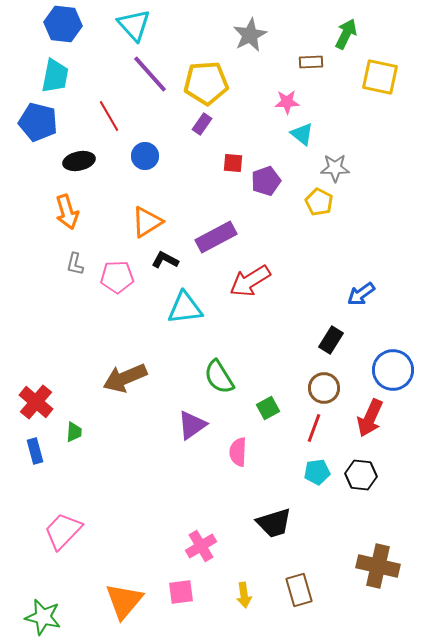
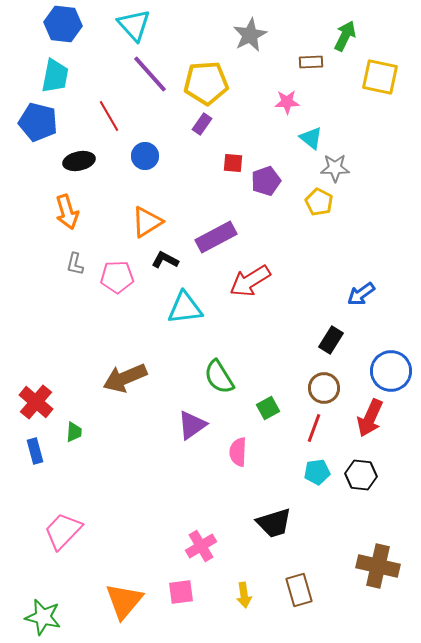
green arrow at (346, 34): moved 1 px left, 2 px down
cyan triangle at (302, 134): moved 9 px right, 4 px down
blue circle at (393, 370): moved 2 px left, 1 px down
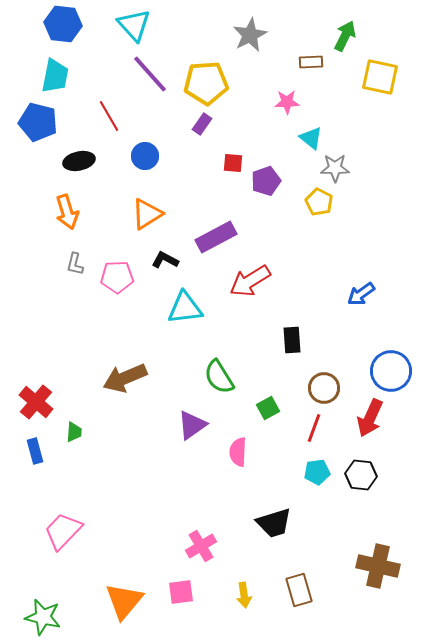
orange triangle at (147, 222): moved 8 px up
black rectangle at (331, 340): moved 39 px left; rotated 36 degrees counterclockwise
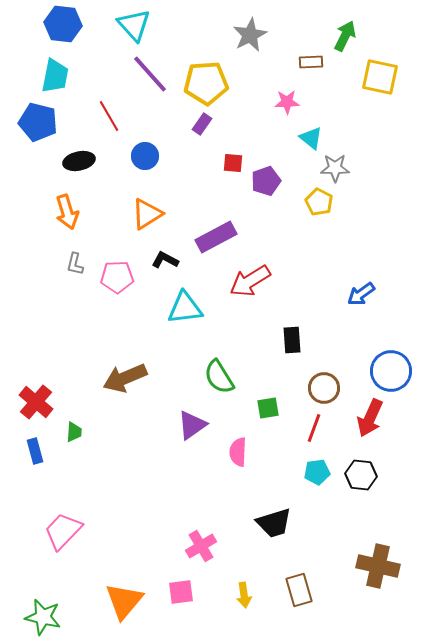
green square at (268, 408): rotated 20 degrees clockwise
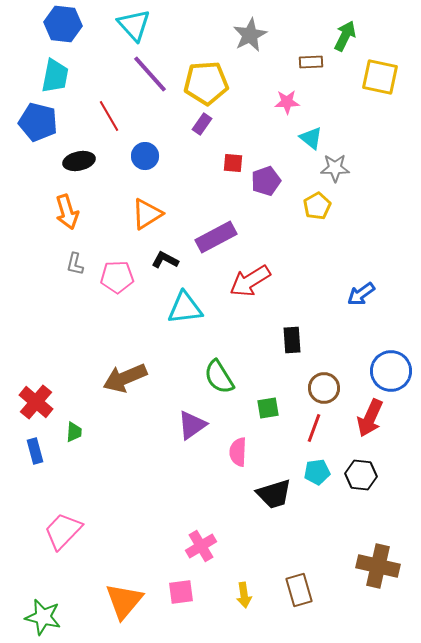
yellow pentagon at (319, 202): moved 2 px left, 4 px down; rotated 16 degrees clockwise
black trapezoid at (274, 523): moved 29 px up
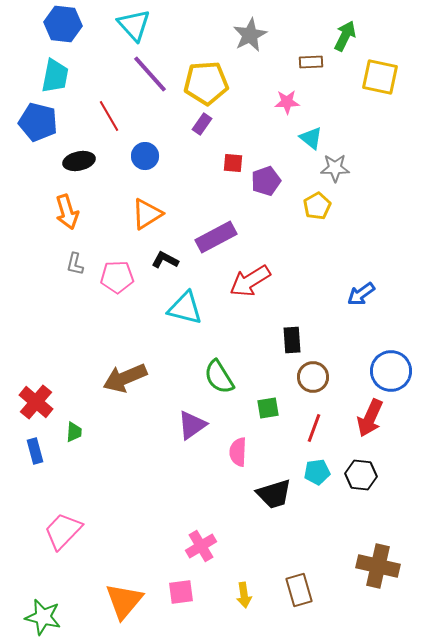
cyan triangle at (185, 308): rotated 21 degrees clockwise
brown circle at (324, 388): moved 11 px left, 11 px up
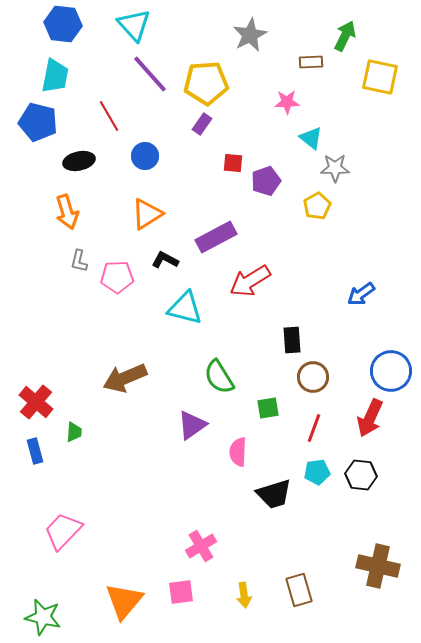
gray L-shape at (75, 264): moved 4 px right, 3 px up
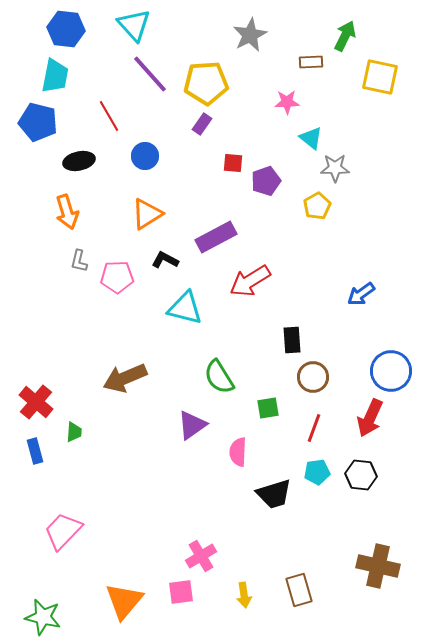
blue hexagon at (63, 24): moved 3 px right, 5 px down
pink cross at (201, 546): moved 10 px down
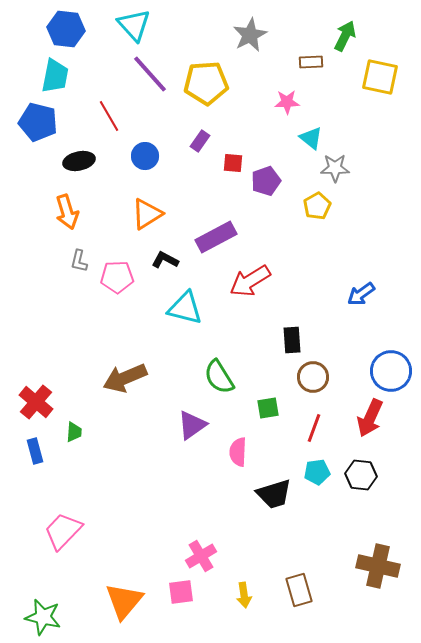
purple rectangle at (202, 124): moved 2 px left, 17 px down
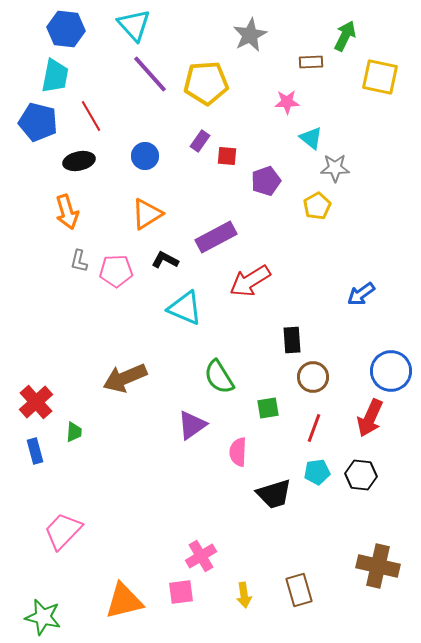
red line at (109, 116): moved 18 px left
red square at (233, 163): moved 6 px left, 7 px up
pink pentagon at (117, 277): moved 1 px left, 6 px up
cyan triangle at (185, 308): rotated 9 degrees clockwise
red cross at (36, 402): rotated 8 degrees clockwise
orange triangle at (124, 601): rotated 36 degrees clockwise
